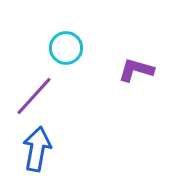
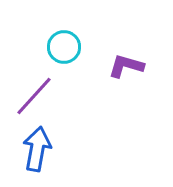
cyan circle: moved 2 px left, 1 px up
purple L-shape: moved 10 px left, 4 px up
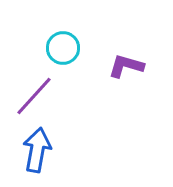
cyan circle: moved 1 px left, 1 px down
blue arrow: moved 1 px down
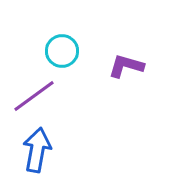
cyan circle: moved 1 px left, 3 px down
purple line: rotated 12 degrees clockwise
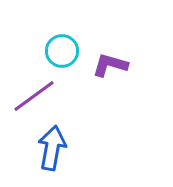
purple L-shape: moved 16 px left, 1 px up
blue arrow: moved 15 px right, 2 px up
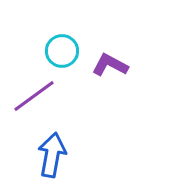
purple L-shape: rotated 12 degrees clockwise
blue arrow: moved 7 px down
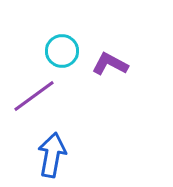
purple L-shape: moved 1 px up
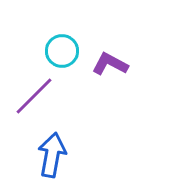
purple line: rotated 9 degrees counterclockwise
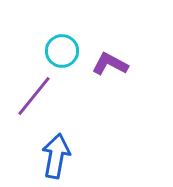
purple line: rotated 6 degrees counterclockwise
blue arrow: moved 4 px right, 1 px down
